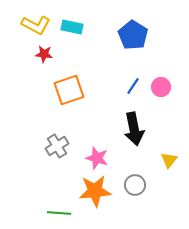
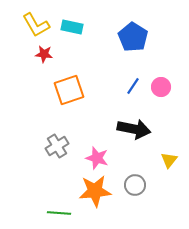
yellow L-shape: rotated 32 degrees clockwise
blue pentagon: moved 2 px down
black arrow: rotated 68 degrees counterclockwise
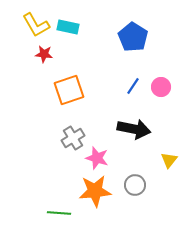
cyan rectangle: moved 4 px left
gray cross: moved 16 px right, 8 px up
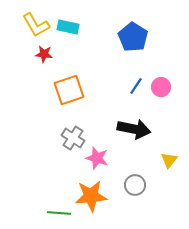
blue line: moved 3 px right
gray cross: rotated 25 degrees counterclockwise
orange star: moved 4 px left, 5 px down
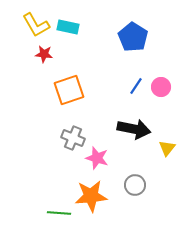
gray cross: rotated 10 degrees counterclockwise
yellow triangle: moved 2 px left, 12 px up
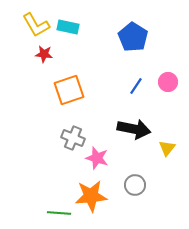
pink circle: moved 7 px right, 5 px up
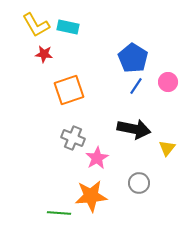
blue pentagon: moved 21 px down
pink star: rotated 25 degrees clockwise
gray circle: moved 4 px right, 2 px up
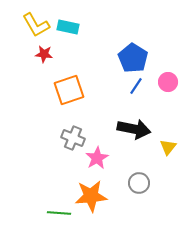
yellow triangle: moved 1 px right, 1 px up
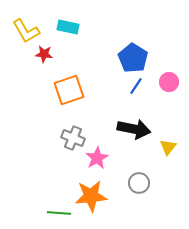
yellow L-shape: moved 10 px left, 6 px down
pink circle: moved 1 px right
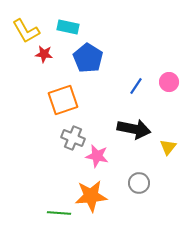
blue pentagon: moved 45 px left
orange square: moved 6 px left, 10 px down
pink star: moved 2 px up; rotated 30 degrees counterclockwise
